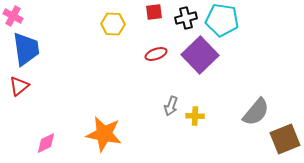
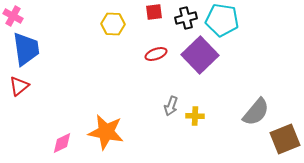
orange star: moved 2 px right, 2 px up
pink diamond: moved 16 px right
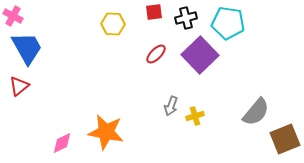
cyan pentagon: moved 6 px right, 3 px down
blue trapezoid: moved 1 px right, 1 px up; rotated 21 degrees counterclockwise
red ellipse: rotated 25 degrees counterclockwise
yellow cross: rotated 18 degrees counterclockwise
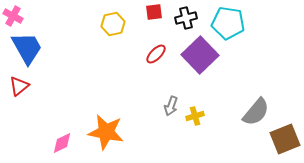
yellow hexagon: rotated 15 degrees counterclockwise
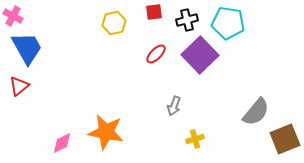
black cross: moved 1 px right, 2 px down
yellow hexagon: moved 1 px right, 1 px up
gray arrow: moved 3 px right
yellow cross: moved 23 px down
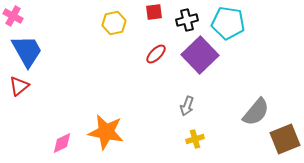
blue trapezoid: moved 3 px down
gray arrow: moved 13 px right
